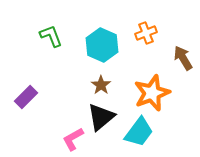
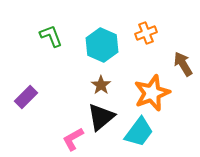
brown arrow: moved 6 px down
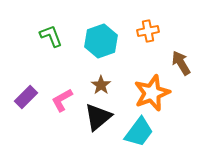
orange cross: moved 2 px right, 2 px up; rotated 10 degrees clockwise
cyan hexagon: moved 1 px left, 4 px up; rotated 16 degrees clockwise
brown arrow: moved 2 px left, 1 px up
black triangle: moved 3 px left
pink L-shape: moved 11 px left, 39 px up
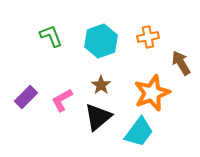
orange cross: moved 6 px down
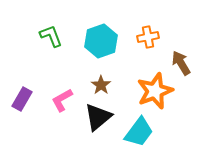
orange star: moved 3 px right, 2 px up
purple rectangle: moved 4 px left, 2 px down; rotated 15 degrees counterclockwise
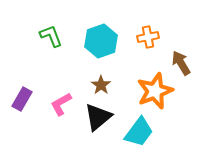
pink L-shape: moved 1 px left, 4 px down
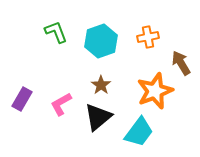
green L-shape: moved 5 px right, 4 px up
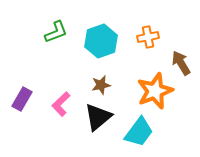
green L-shape: rotated 90 degrees clockwise
brown star: rotated 24 degrees clockwise
pink L-shape: rotated 15 degrees counterclockwise
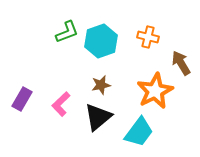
green L-shape: moved 11 px right
orange cross: rotated 25 degrees clockwise
orange star: rotated 6 degrees counterclockwise
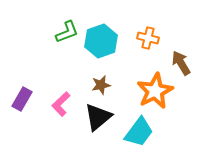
orange cross: moved 1 px down
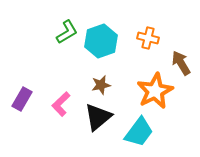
green L-shape: rotated 10 degrees counterclockwise
